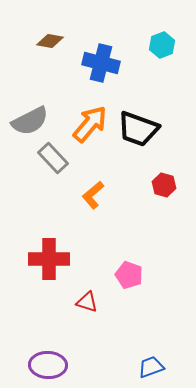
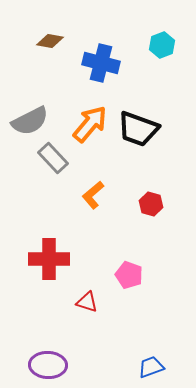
red hexagon: moved 13 px left, 19 px down
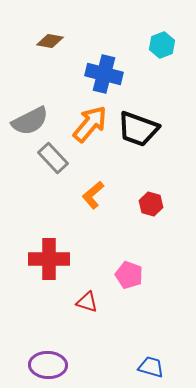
blue cross: moved 3 px right, 11 px down
blue trapezoid: rotated 36 degrees clockwise
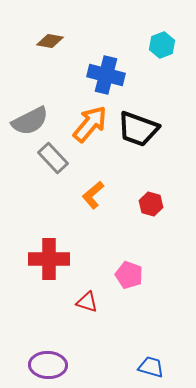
blue cross: moved 2 px right, 1 px down
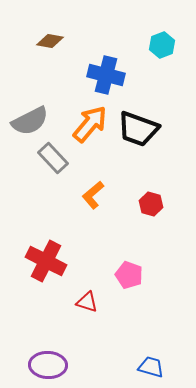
red cross: moved 3 px left, 2 px down; rotated 27 degrees clockwise
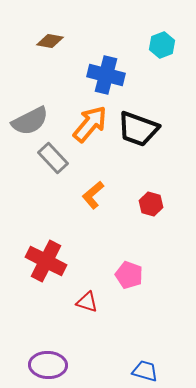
blue trapezoid: moved 6 px left, 4 px down
